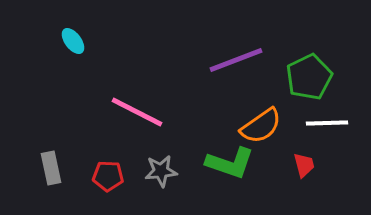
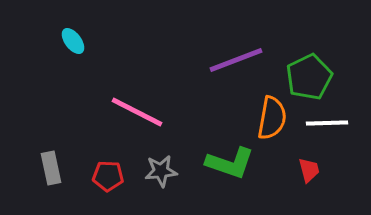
orange semicircle: moved 11 px right, 8 px up; rotated 45 degrees counterclockwise
red trapezoid: moved 5 px right, 5 px down
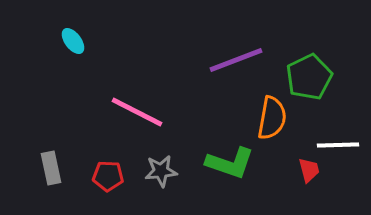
white line: moved 11 px right, 22 px down
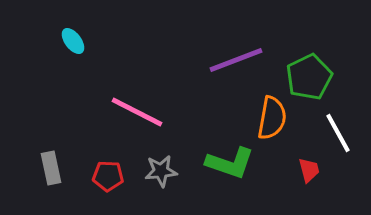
white line: moved 12 px up; rotated 63 degrees clockwise
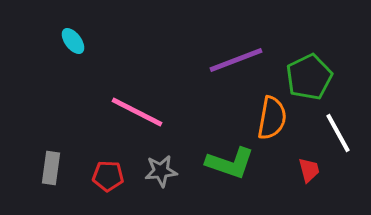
gray rectangle: rotated 20 degrees clockwise
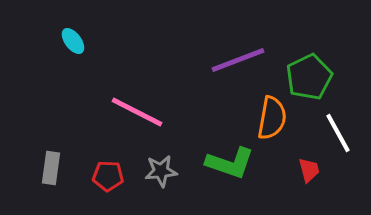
purple line: moved 2 px right
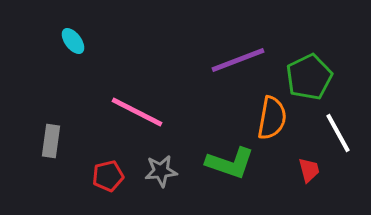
gray rectangle: moved 27 px up
red pentagon: rotated 16 degrees counterclockwise
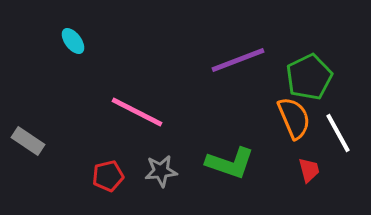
orange semicircle: moved 22 px right; rotated 33 degrees counterclockwise
gray rectangle: moved 23 px left; rotated 64 degrees counterclockwise
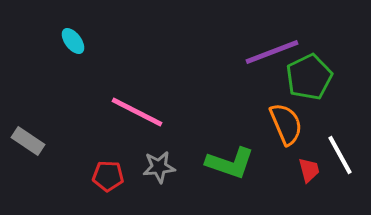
purple line: moved 34 px right, 8 px up
orange semicircle: moved 8 px left, 6 px down
white line: moved 2 px right, 22 px down
gray star: moved 2 px left, 4 px up
red pentagon: rotated 16 degrees clockwise
